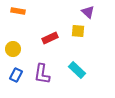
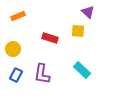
orange rectangle: moved 5 px down; rotated 32 degrees counterclockwise
red rectangle: rotated 42 degrees clockwise
cyan rectangle: moved 5 px right
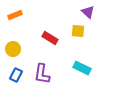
orange rectangle: moved 3 px left, 1 px up
red rectangle: rotated 14 degrees clockwise
cyan rectangle: moved 2 px up; rotated 18 degrees counterclockwise
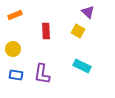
yellow square: rotated 24 degrees clockwise
red rectangle: moved 4 px left, 7 px up; rotated 56 degrees clockwise
cyan rectangle: moved 2 px up
blue rectangle: rotated 72 degrees clockwise
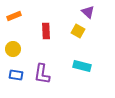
orange rectangle: moved 1 px left, 1 px down
cyan rectangle: rotated 12 degrees counterclockwise
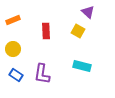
orange rectangle: moved 1 px left, 4 px down
blue rectangle: rotated 24 degrees clockwise
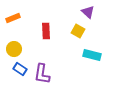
orange rectangle: moved 2 px up
yellow circle: moved 1 px right
cyan rectangle: moved 10 px right, 11 px up
blue rectangle: moved 4 px right, 6 px up
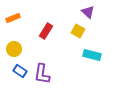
red rectangle: rotated 35 degrees clockwise
blue rectangle: moved 2 px down
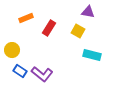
purple triangle: rotated 32 degrees counterclockwise
orange rectangle: moved 13 px right
red rectangle: moved 3 px right, 3 px up
yellow circle: moved 2 px left, 1 px down
purple L-shape: rotated 60 degrees counterclockwise
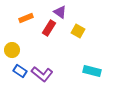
purple triangle: moved 28 px left; rotated 24 degrees clockwise
cyan rectangle: moved 16 px down
